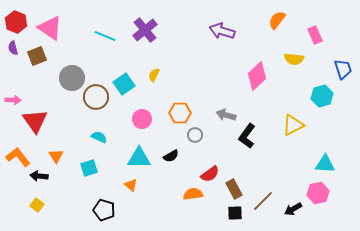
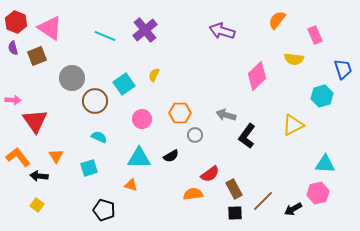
brown circle at (96, 97): moved 1 px left, 4 px down
orange triangle at (131, 185): rotated 24 degrees counterclockwise
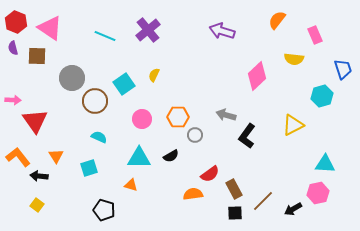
purple cross at (145, 30): moved 3 px right
brown square at (37, 56): rotated 24 degrees clockwise
orange hexagon at (180, 113): moved 2 px left, 4 px down
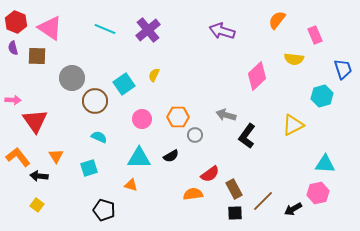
cyan line at (105, 36): moved 7 px up
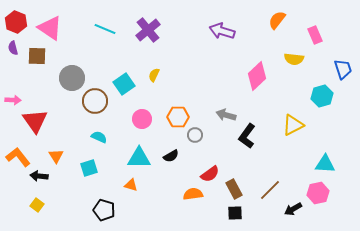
brown line at (263, 201): moved 7 px right, 11 px up
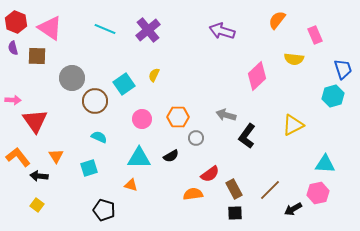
cyan hexagon at (322, 96): moved 11 px right
gray circle at (195, 135): moved 1 px right, 3 px down
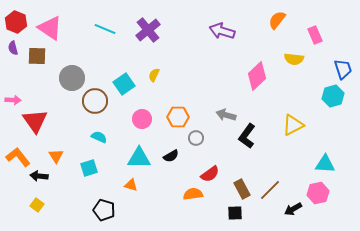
brown rectangle at (234, 189): moved 8 px right
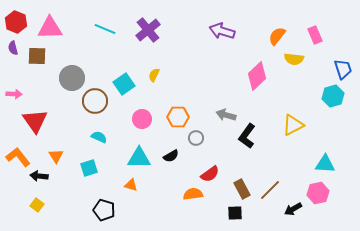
orange semicircle at (277, 20): moved 16 px down
pink triangle at (50, 28): rotated 36 degrees counterclockwise
pink arrow at (13, 100): moved 1 px right, 6 px up
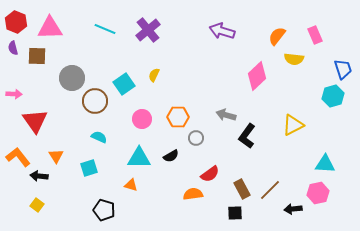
black arrow at (293, 209): rotated 24 degrees clockwise
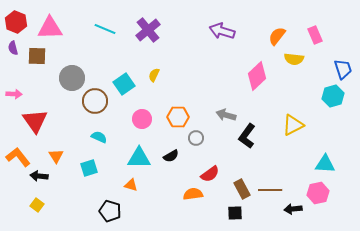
brown line at (270, 190): rotated 45 degrees clockwise
black pentagon at (104, 210): moved 6 px right, 1 px down
